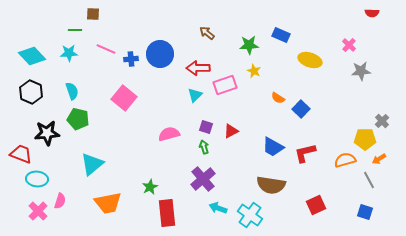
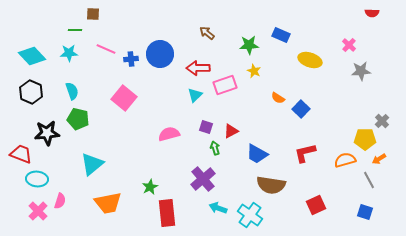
green arrow at (204, 147): moved 11 px right, 1 px down
blue trapezoid at (273, 147): moved 16 px left, 7 px down
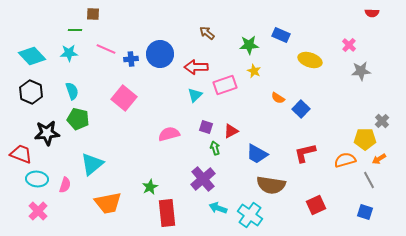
red arrow at (198, 68): moved 2 px left, 1 px up
pink semicircle at (60, 201): moved 5 px right, 16 px up
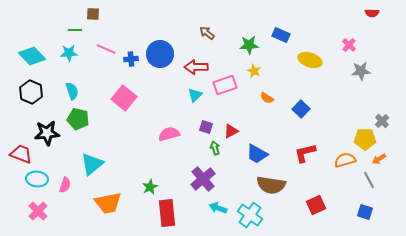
orange semicircle at (278, 98): moved 11 px left
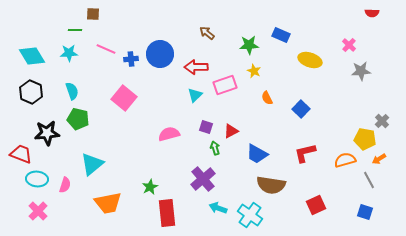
cyan diamond at (32, 56): rotated 12 degrees clockwise
orange semicircle at (267, 98): rotated 32 degrees clockwise
yellow pentagon at (365, 139): rotated 10 degrees clockwise
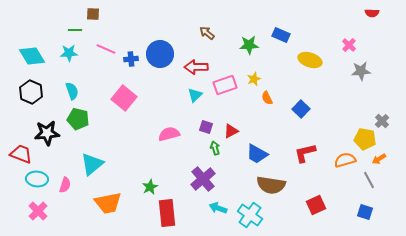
yellow star at (254, 71): moved 8 px down; rotated 24 degrees clockwise
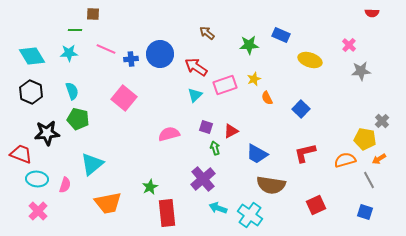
red arrow at (196, 67): rotated 35 degrees clockwise
